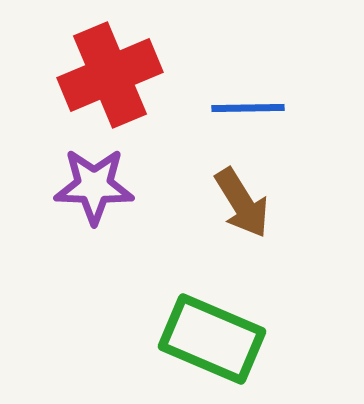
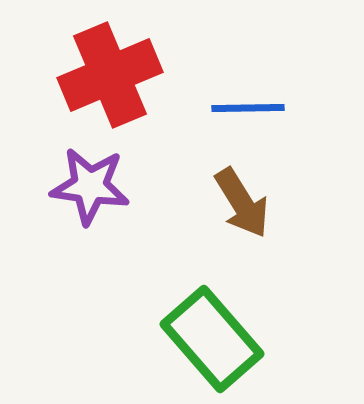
purple star: moved 4 px left; rotated 6 degrees clockwise
green rectangle: rotated 26 degrees clockwise
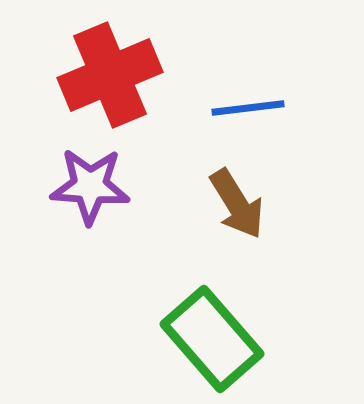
blue line: rotated 6 degrees counterclockwise
purple star: rotated 4 degrees counterclockwise
brown arrow: moved 5 px left, 1 px down
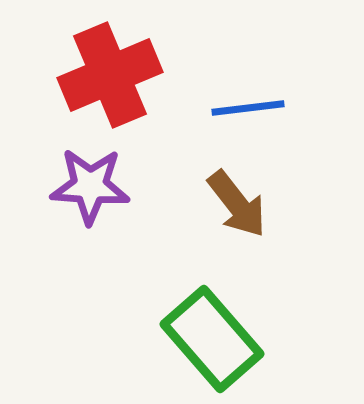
brown arrow: rotated 6 degrees counterclockwise
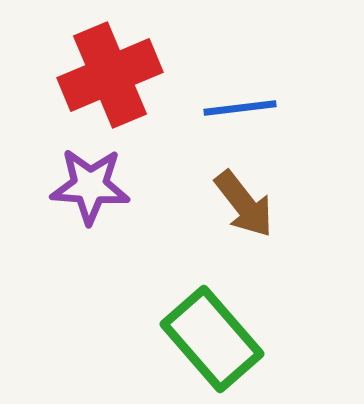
blue line: moved 8 px left
brown arrow: moved 7 px right
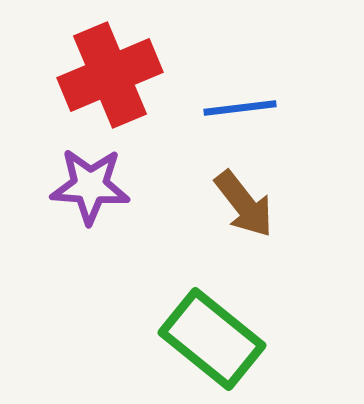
green rectangle: rotated 10 degrees counterclockwise
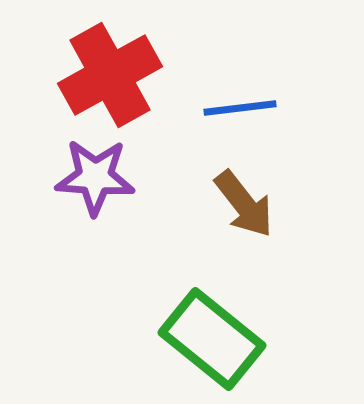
red cross: rotated 6 degrees counterclockwise
purple star: moved 5 px right, 9 px up
